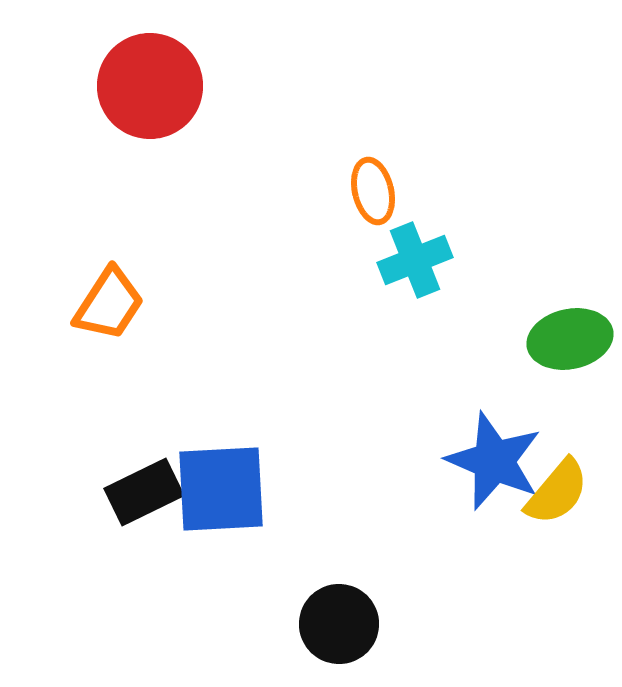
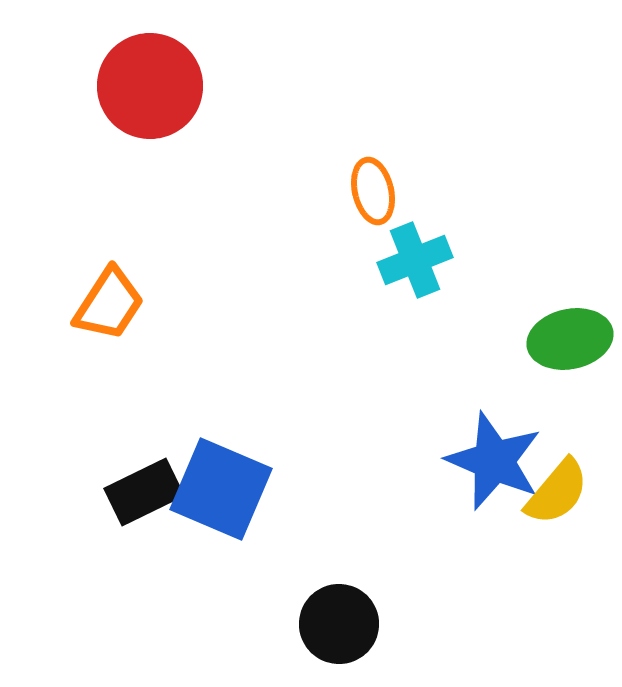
blue square: rotated 26 degrees clockwise
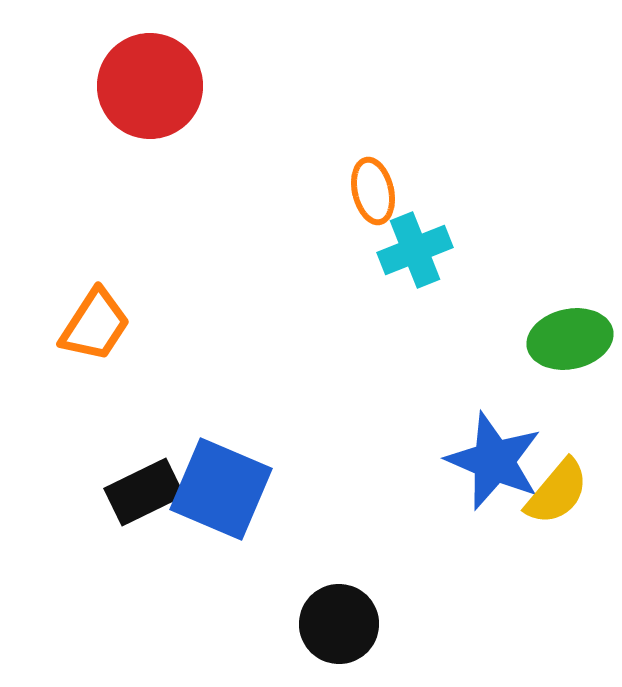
cyan cross: moved 10 px up
orange trapezoid: moved 14 px left, 21 px down
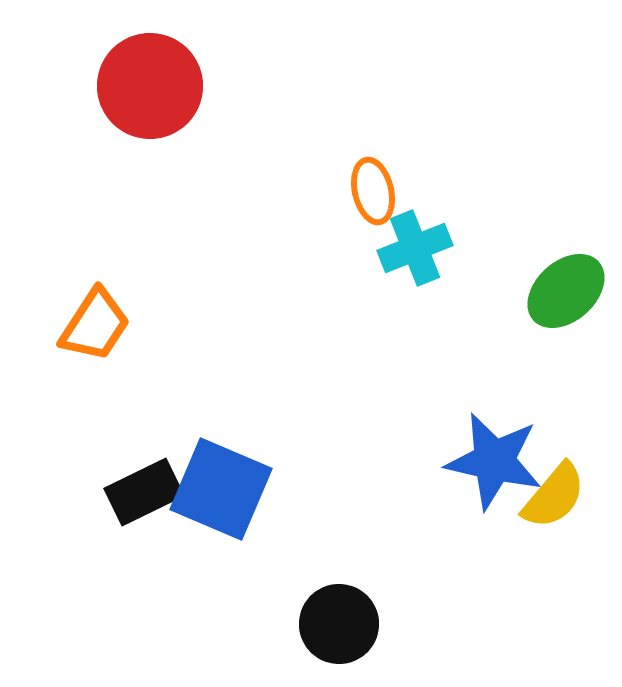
cyan cross: moved 2 px up
green ellipse: moved 4 px left, 48 px up; rotated 30 degrees counterclockwise
blue star: rotated 10 degrees counterclockwise
yellow semicircle: moved 3 px left, 4 px down
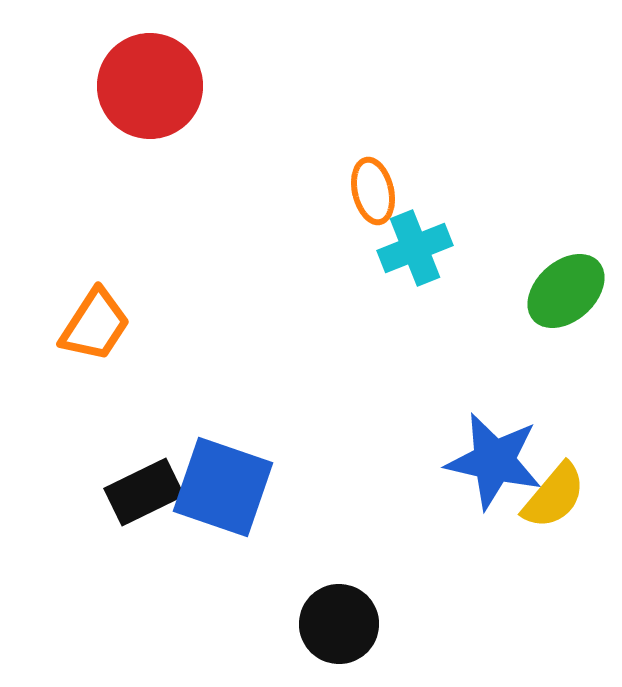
blue square: moved 2 px right, 2 px up; rotated 4 degrees counterclockwise
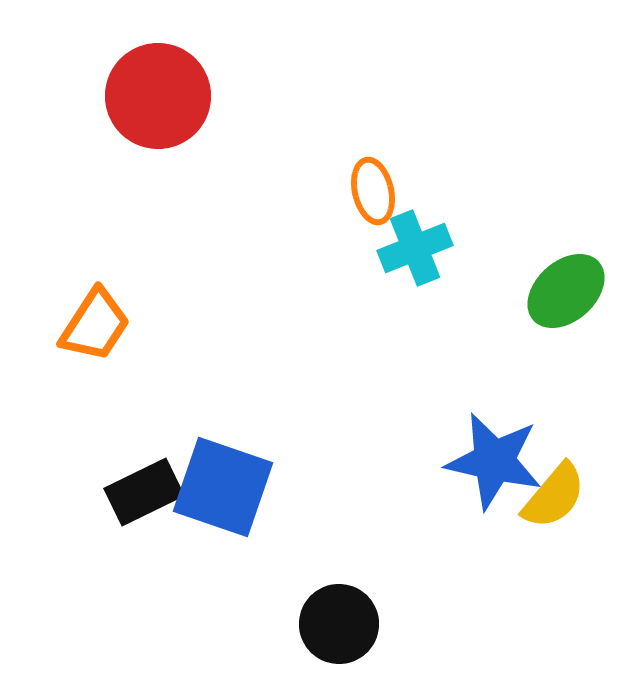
red circle: moved 8 px right, 10 px down
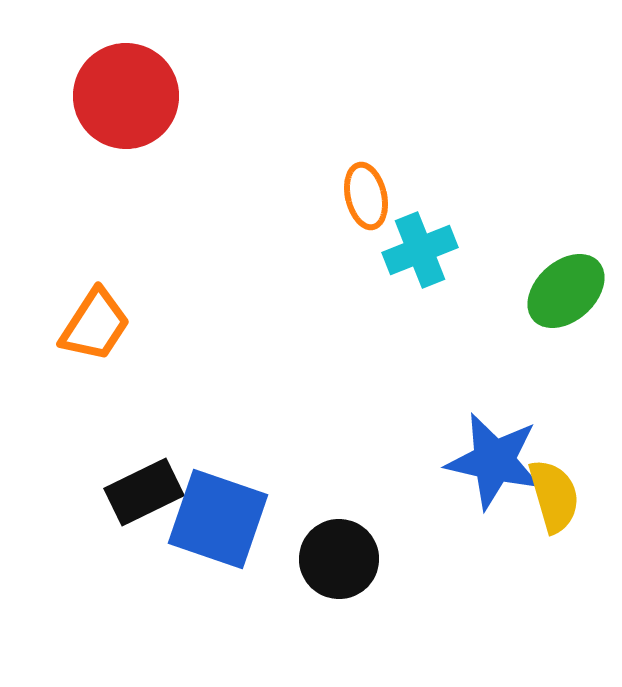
red circle: moved 32 px left
orange ellipse: moved 7 px left, 5 px down
cyan cross: moved 5 px right, 2 px down
blue square: moved 5 px left, 32 px down
yellow semicircle: rotated 56 degrees counterclockwise
black circle: moved 65 px up
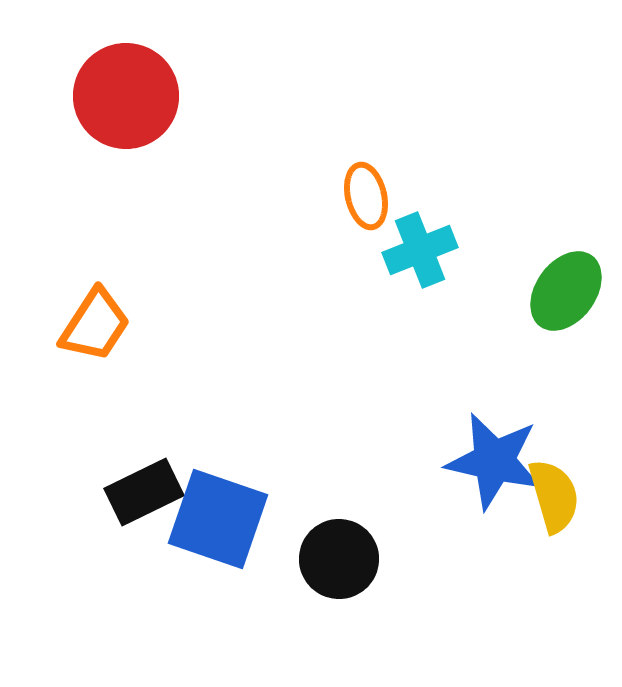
green ellipse: rotated 12 degrees counterclockwise
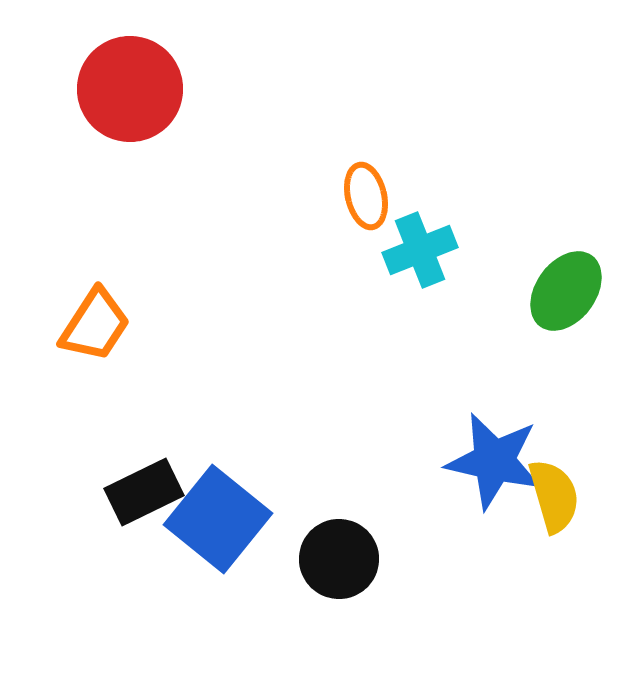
red circle: moved 4 px right, 7 px up
blue square: rotated 20 degrees clockwise
